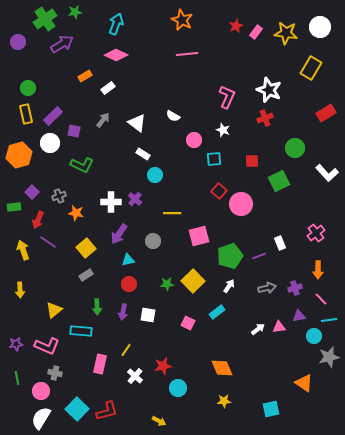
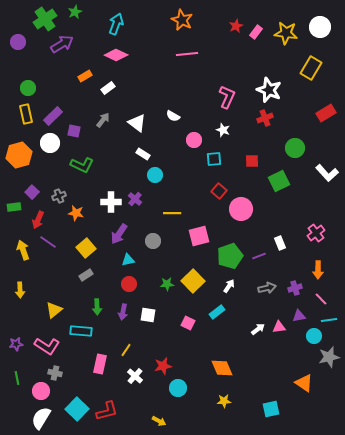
green star at (75, 12): rotated 16 degrees counterclockwise
pink circle at (241, 204): moved 5 px down
pink L-shape at (47, 346): rotated 10 degrees clockwise
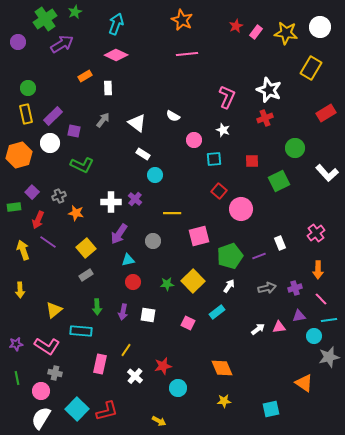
white rectangle at (108, 88): rotated 56 degrees counterclockwise
red circle at (129, 284): moved 4 px right, 2 px up
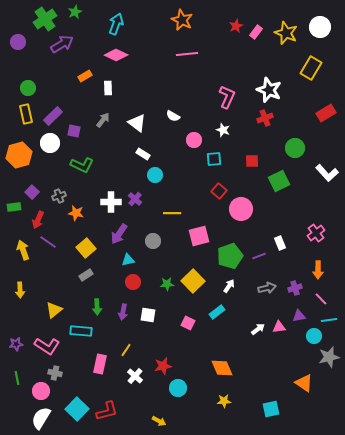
yellow star at (286, 33): rotated 15 degrees clockwise
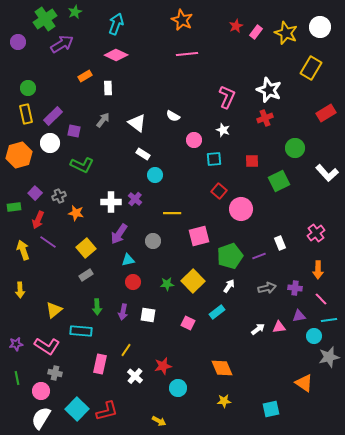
purple square at (32, 192): moved 3 px right, 1 px down
purple cross at (295, 288): rotated 24 degrees clockwise
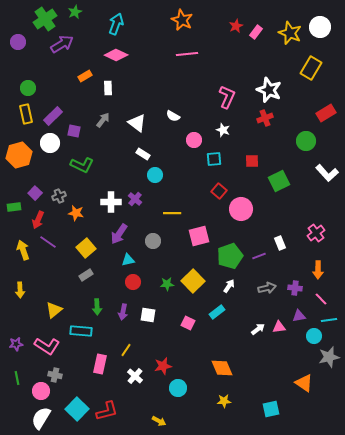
yellow star at (286, 33): moved 4 px right
green circle at (295, 148): moved 11 px right, 7 px up
gray cross at (55, 373): moved 2 px down
